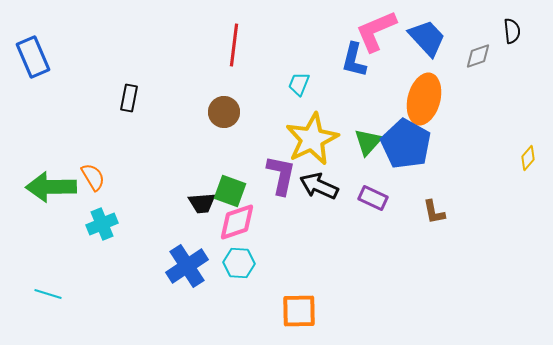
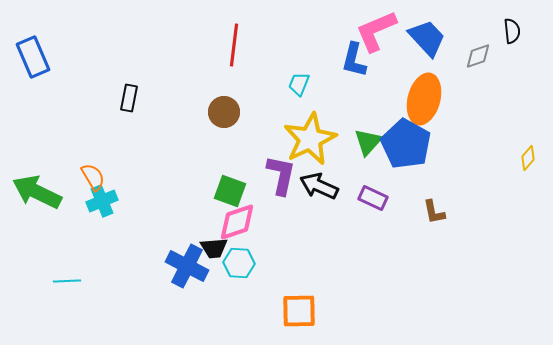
yellow star: moved 2 px left
green arrow: moved 14 px left, 5 px down; rotated 27 degrees clockwise
black trapezoid: moved 12 px right, 45 px down
cyan cross: moved 23 px up
blue cross: rotated 30 degrees counterclockwise
cyan line: moved 19 px right, 13 px up; rotated 20 degrees counterclockwise
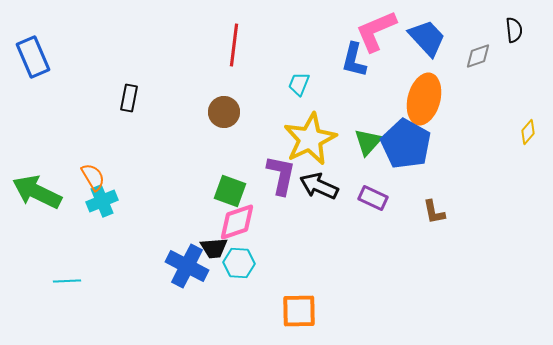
black semicircle: moved 2 px right, 1 px up
yellow diamond: moved 26 px up
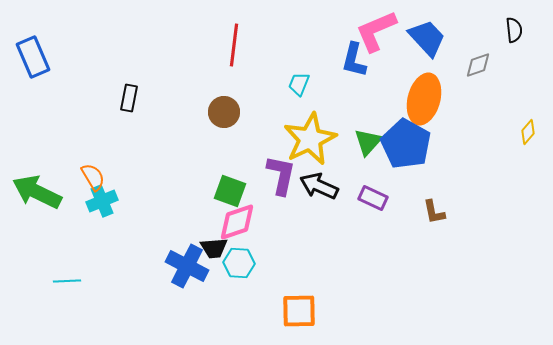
gray diamond: moved 9 px down
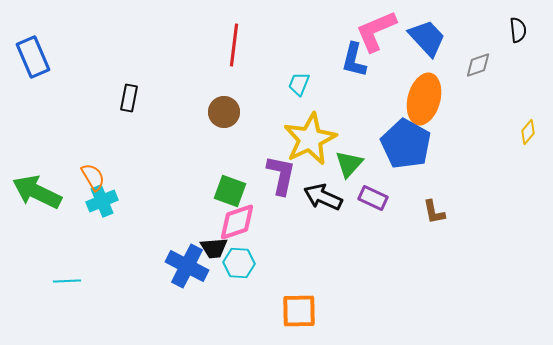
black semicircle: moved 4 px right
green triangle: moved 19 px left, 22 px down
black arrow: moved 4 px right, 11 px down
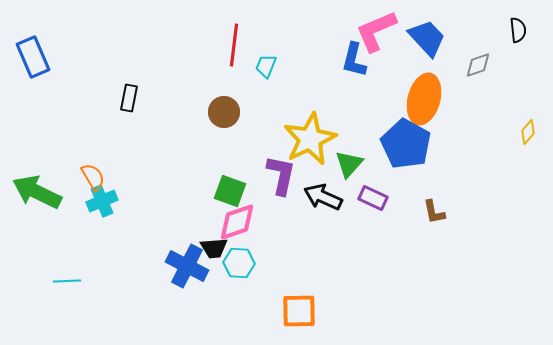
cyan trapezoid: moved 33 px left, 18 px up
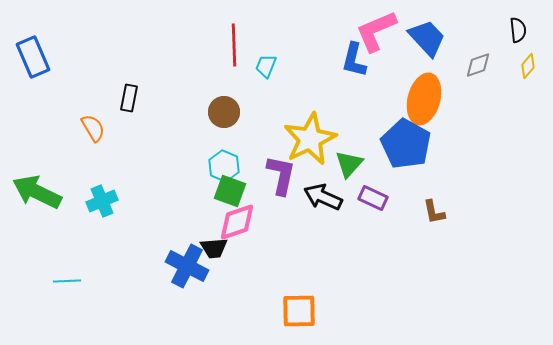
red line: rotated 9 degrees counterclockwise
yellow diamond: moved 66 px up
orange semicircle: moved 49 px up
cyan hexagon: moved 15 px left, 97 px up; rotated 20 degrees clockwise
